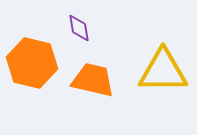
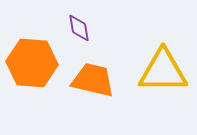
orange hexagon: rotated 9 degrees counterclockwise
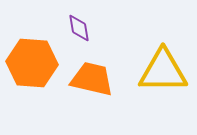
orange trapezoid: moved 1 px left, 1 px up
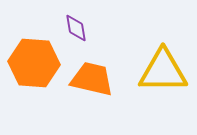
purple diamond: moved 3 px left
orange hexagon: moved 2 px right
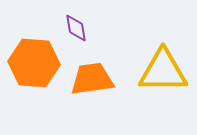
orange trapezoid: rotated 21 degrees counterclockwise
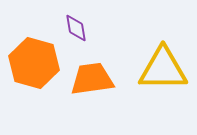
orange hexagon: rotated 12 degrees clockwise
yellow triangle: moved 2 px up
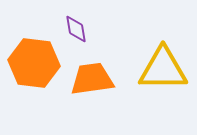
purple diamond: moved 1 px down
orange hexagon: rotated 9 degrees counterclockwise
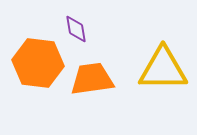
orange hexagon: moved 4 px right
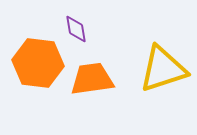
yellow triangle: rotated 18 degrees counterclockwise
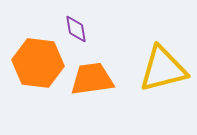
yellow triangle: rotated 4 degrees clockwise
